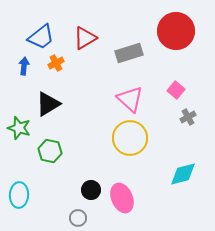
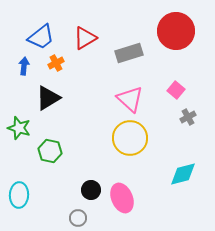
black triangle: moved 6 px up
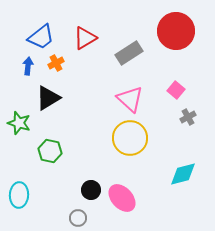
gray rectangle: rotated 16 degrees counterclockwise
blue arrow: moved 4 px right
green star: moved 5 px up
pink ellipse: rotated 20 degrees counterclockwise
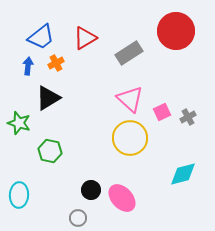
pink square: moved 14 px left, 22 px down; rotated 24 degrees clockwise
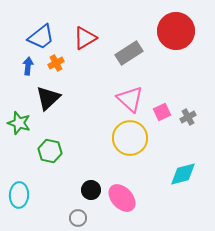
black triangle: rotated 12 degrees counterclockwise
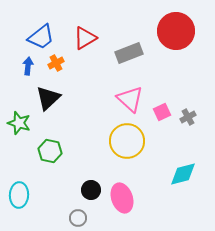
gray rectangle: rotated 12 degrees clockwise
yellow circle: moved 3 px left, 3 px down
pink ellipse: rotated 24 degrees clockwise
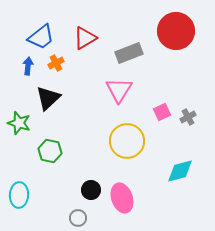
pink triangle: moved 11 px left, 9 px up; rotated 20 degrees clockwise
cyan diamond: moved 3 px left, 3 px up
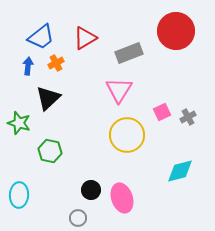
yellow circle: moved 6 px up
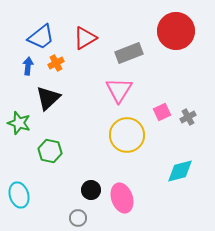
cyan ellipse: rotated 20 degrees counterclockwise
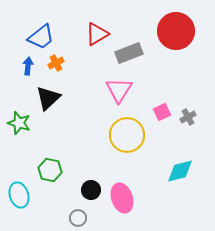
red triangle: moved 12 px right, 4 px up
green hexagon: moved 19 px down
